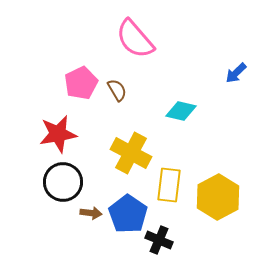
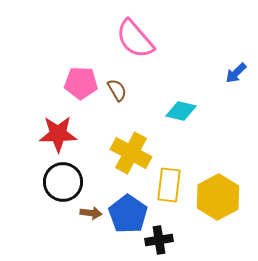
pink pentagon: rotated 28 degrees clockwise
red star: rotated 9 degrees clockwise
black cross: rotated 32 degrees counterclockwise
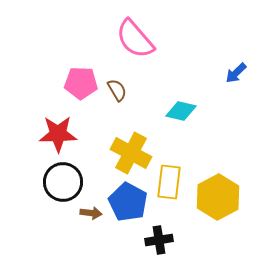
yellow rectangle: moved 3 px up
blue pentagon: moved 12 px up; rotated 6 degrees counterclockwise
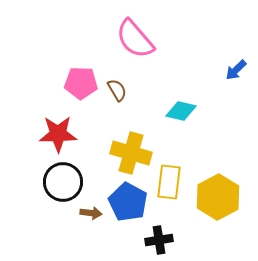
blue arrow: moved 3 px up
yellow cross: rotated 12 degrees counterclockwise
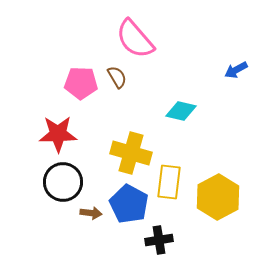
blue arrow: rotated 15 degrees clockwise
brown semicircle: moved 13 px up
blue pentagon: moved 1 px right, 2 px down
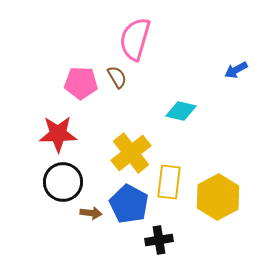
pink semicircle: rotated 57 degrees clockwise
yellow cross: rotated 36 degrees clockwise
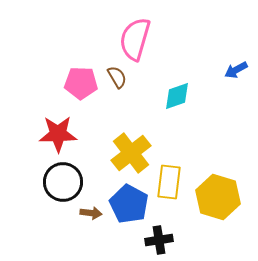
cyan diamond: moved 4 px left, 15 px up; rotated 32 degrees counterclockwise
yellow hexagon: rotated 15 degrees counterclockwise
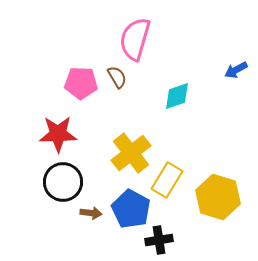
yellow rectangle: moved 2 px left, 2 px up; rotated 24 degrees clockwise
blue pentagon: moved 2 px right, 5 px down
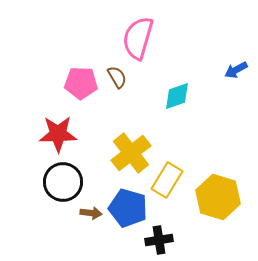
pink semicircle: moved 3 px right, 1 px up
blue pentagon: moved 3 px left, 1 px up; rotated 12 degrees counterclockwise
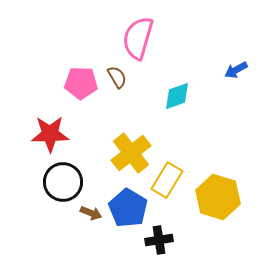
red star: moved 8 px left
blue pentagon: rotated 15 degrees clockwise
brown arrow: rotated 15 degrees clockwise
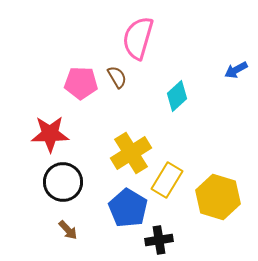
cyan diamond: rotated 24 degrees counterclockwise
yellow cross: rotated 6 degrees clockwise
brown arrow: moved 23 px left, 17 px down; rotated 25 degrees clockwise
